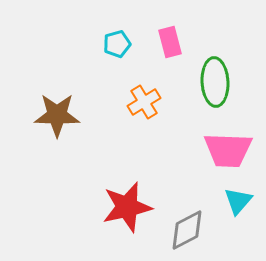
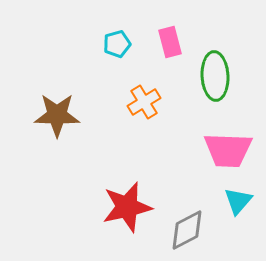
green ellipse: moved 6 px up
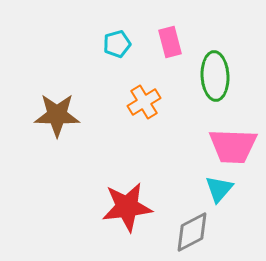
pink trapezoid: moved 5 px right, 4 px up
cyan triangle: moved 19 px left, 12 px up
red star: rotated 6 degrees clockwise
gray diamond: moved 5 px right, 2 px down
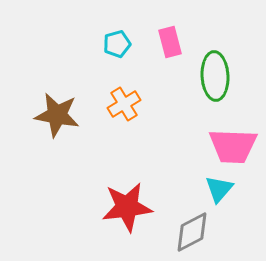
orange cross: moved 20 px left, 2 px down
brown star: rotated 9 degrees clockwise
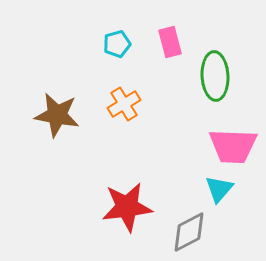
gray diamond: moved 3 px left
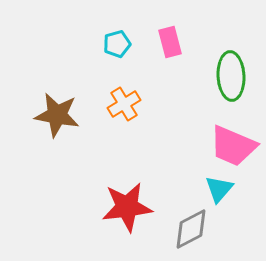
green ellipse: moved 16 px right
pink trapezoid: rotated 21 degrees clockwise
gray diamond: moved 2 px right, 3 px up
